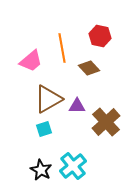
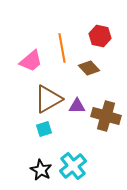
brown cross: moved 6 px up; rotated 32 degrees counterclockwise
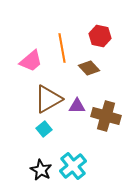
cyan square: rotated 21 degrees counterclockwise
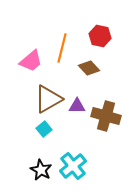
orange line: rotated 24 degrees clockwise
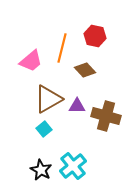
red hexagon: moved 5 px left
brown diamond: moved 4 px left, 2 px down
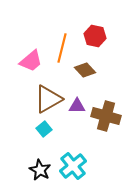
black star: moved 1 px left
